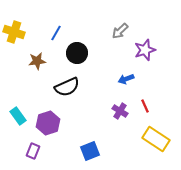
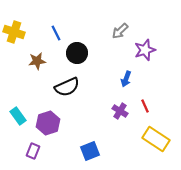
blue line: rotated 56 degrees counterclockwise
blue arrow: rotated 49 degrees counterclockwise
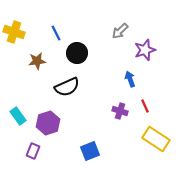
blue arrow: moved 4 px right; rotated 140 degrees clockwise
purple cross: rotated 14 degrees counterclockwise
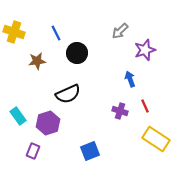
black semicircle: moved 1 px right, 7 px down
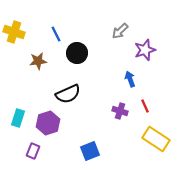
blue line: moved 1 px down
brown star: moved 1 px right
cyan rectangle: moved 2 px down; rotated 54 degrees clockwise
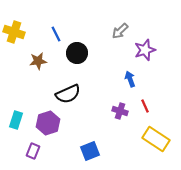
cyan rectangle: moved 2 px left, 2 px down
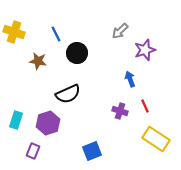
brown star: rotated 18 degrees clockwise
blue square: moved 2 px right
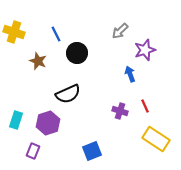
brown star: rotated 12 degrees clockwise
blue arrow: moved 5 px up
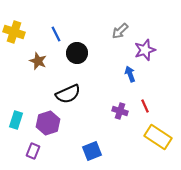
yellow rectangle: moved 2 px right, 2 px up
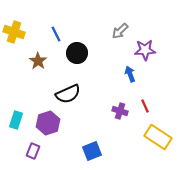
purple star: rotated 15 degrees clockwise
brown star: rotated 12 degrees clockwise
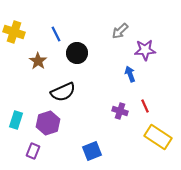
black semicircle: moved 5 px left, 2 px up
